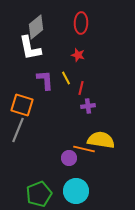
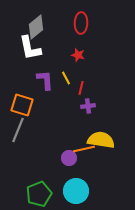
orange line: rotated 25 degrees counterclockwise
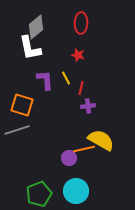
gray line: moved 1 px left; rotated 50 degrees clockwise
yellow semicircle: rotated 20 degrees clockwise
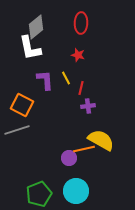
orange square: rotated 10 degrees clockwise
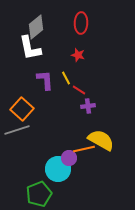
red line: moved 2 px left, 2 px down; rotated 72 degrees counterclockwise
orange square: moved 4 px down; rotated 15 degrees clockwise
cyan circle: moved 18 px left, 22 px up
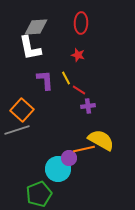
gray diamond: rotated 35 degrees clockwise
orange square: moved 1 px down
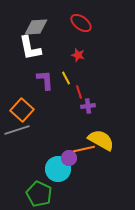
red ellipse: rotated 55 degrees counterclockwise
red line: moved 2 px down; rotated 40 degrees clockwise
green pentagon: rotated 25 degrees counterclockwise
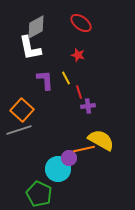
gray diamond: rotated 25 degrees counterclockwise
gray line: moved 2 px right
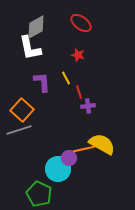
purple L-shape: moved 3 px left, 2 px down
yellow semicircle: moved 1 px right, 4 px down
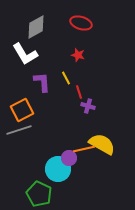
red ellipse: rotated 20 degrees counterclockwise
white L-shape: moved 5 px left, 6 px down; rotated 20 degrees counterclockwise
purple cross: rotated 24 degrees clockwise
orange square: rotated 20 degrees clockwise
